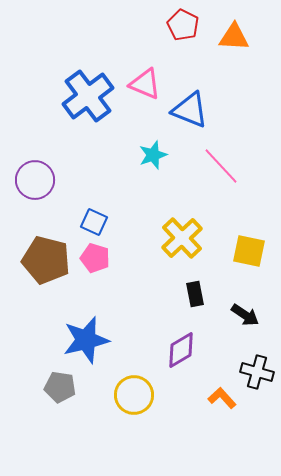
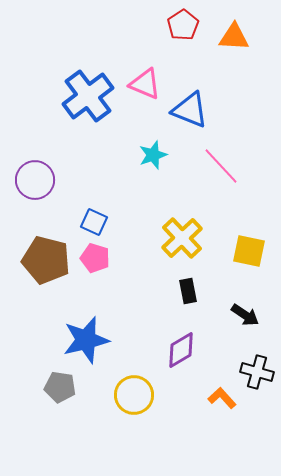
red pentagon: rotated 12 degrees clockwise
black rectangle: moved 7 px left, 3 px up
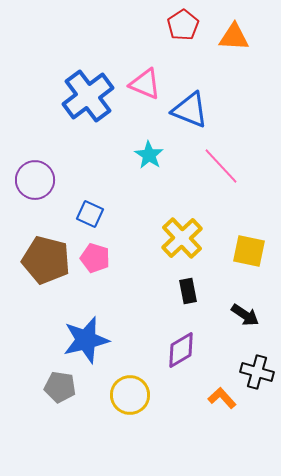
cyan star: moved 4 px left; rotated 20 degrees counterclockwise
blue square: moved 4 px left, 8 px up
yellow circle: moved 4 px left
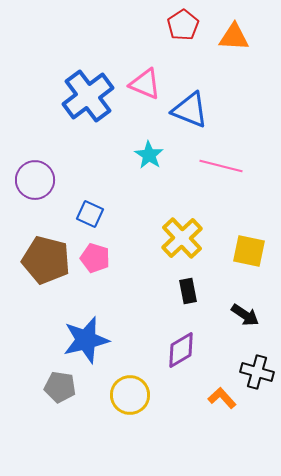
pink line: rotated 33 degrees counterclockwise
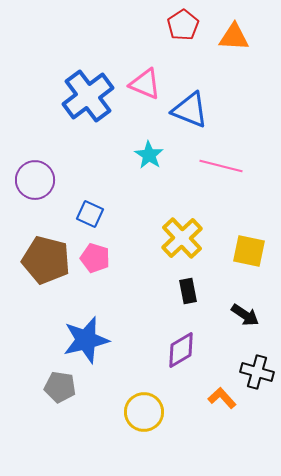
yellow circle: moved 14 px right, 17 px down
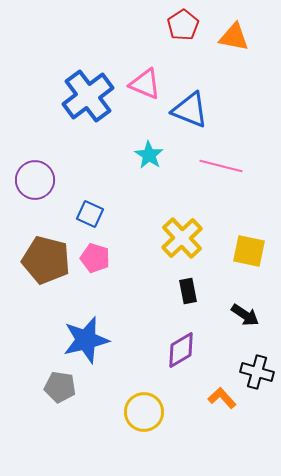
orange triangle: rotated 8 degrees clockwise
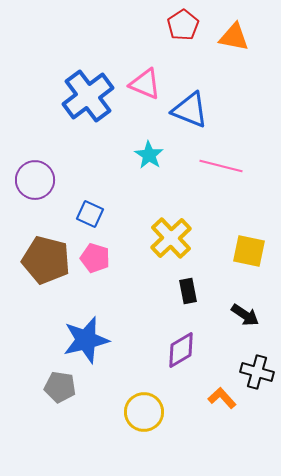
yellow cross: moved 11 px left
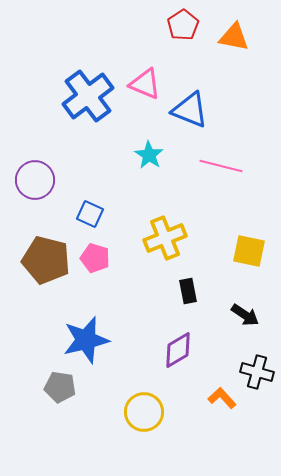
yellow cross: moved 6 px left; rotated 21 degrees clockwise
purple diamond: moved 3 px left
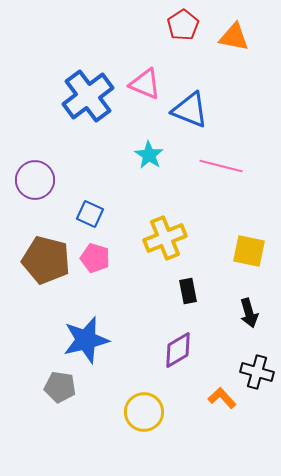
black arrow: moved 4 px right, 2 px up; rotated 40 degrees clockwise
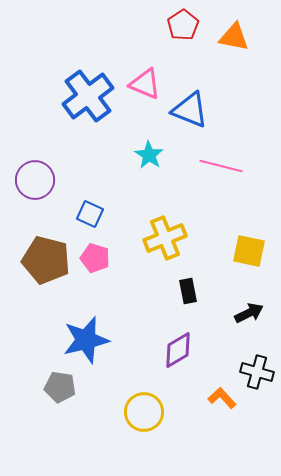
black arrow: rotated 100 degrees counterclockwise
